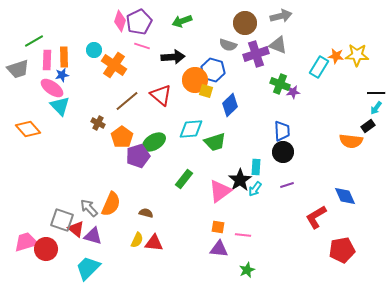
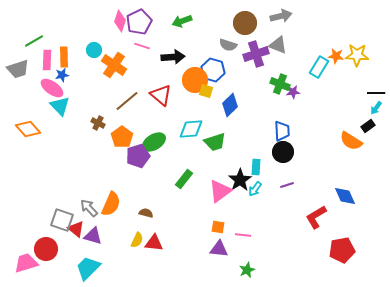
orange semicircle at (351, 141): rotated 25 degrees clockwise
pink trapezoid at (26, 242): moved 21 px down
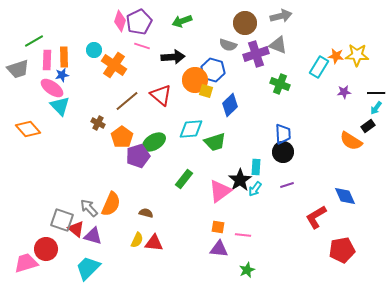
purple star at (293, 92): moved 51 px right
blue trapezoid at (282, 131): moved 1 px right, 3 px down
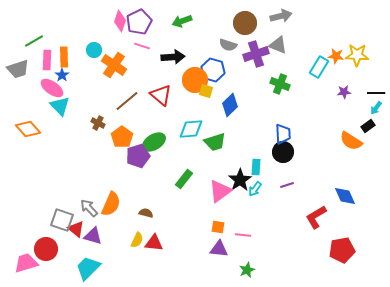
blue star at (62, 75): rotated 24 degrees counterclockwise
